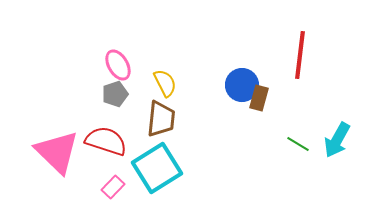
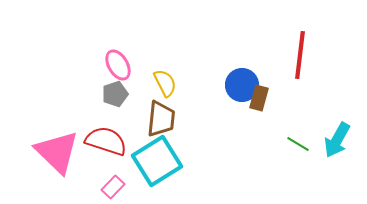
cyan square: moved 7 px up
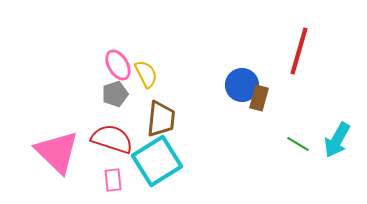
red line: moved 1 px left, 4 px up; rotated 9 degrees clockwise
yellow semicircle: moved 19 px left, 9 px up
red semicircle: moved 6 px right, 2 px up
pink rectangle: moved 7 px up; rotated 50 degrees counterclockwise
